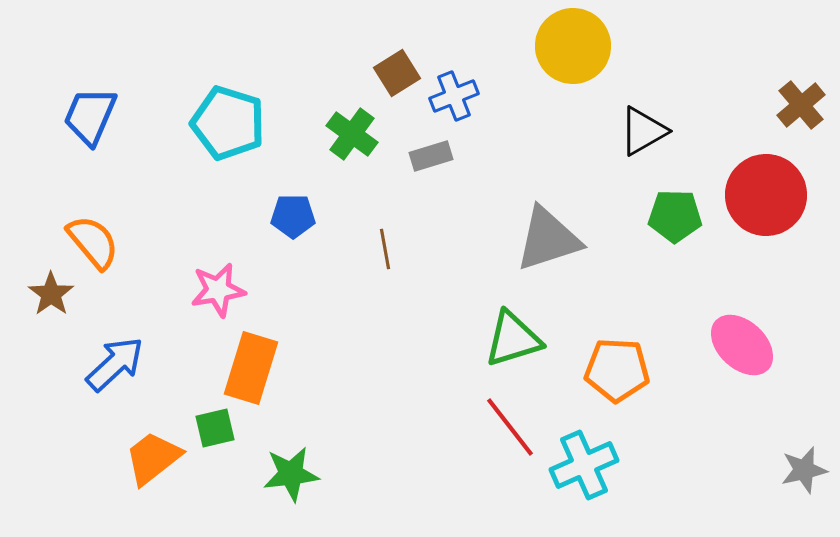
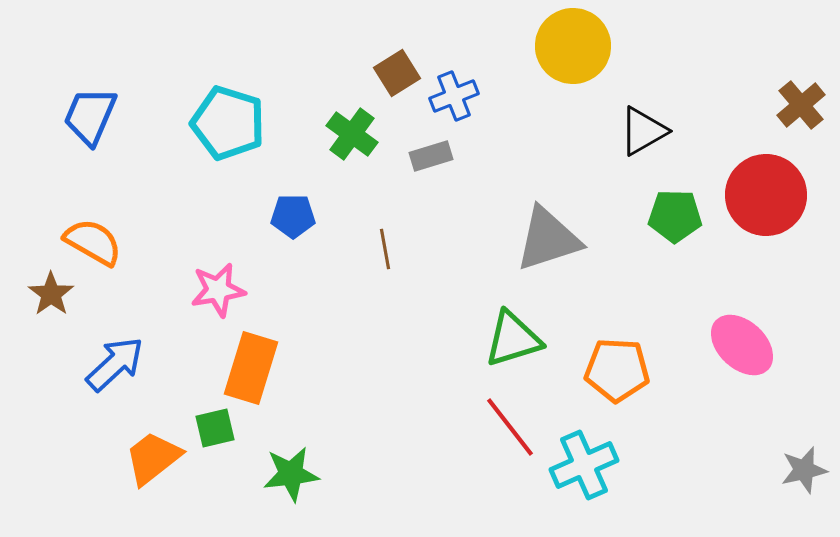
orange semicircle: rotated 20 degrees counterclockwise
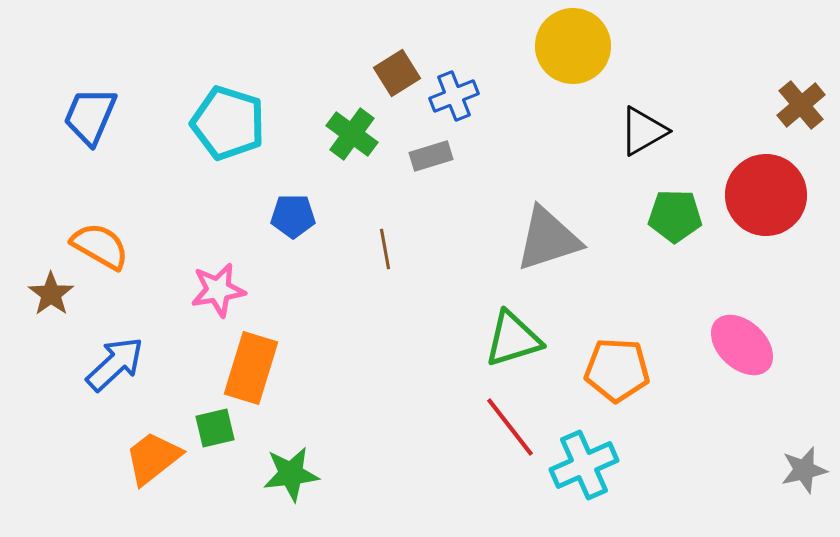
orange semicircle: moved 7 px right, 4 px down
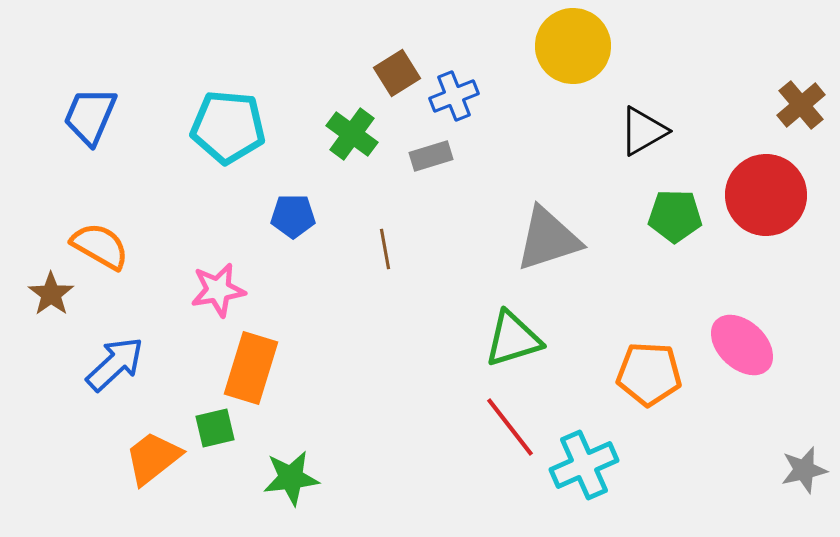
cyan pentagon: moved 4 px down; rotated 12 degrees counterclockwise
orange pentagon: moved 32 px right, 4 px down
green star: moved 4 px down
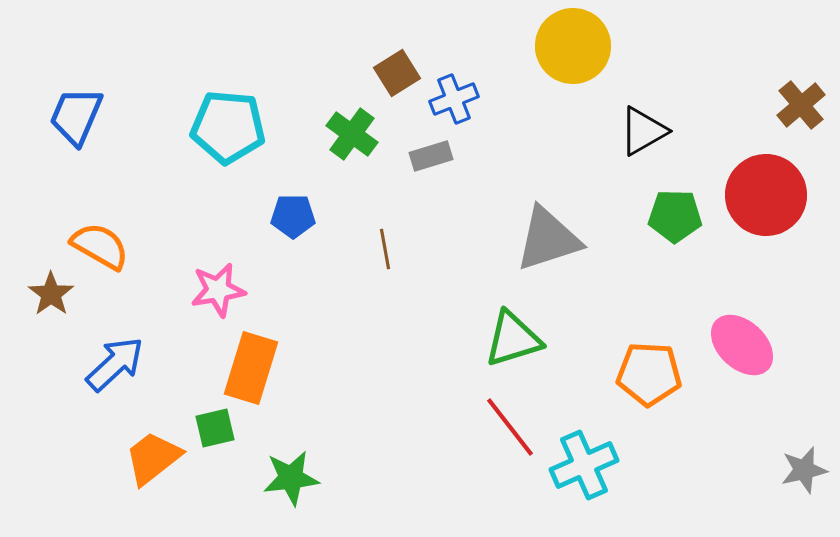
blue cross: moved 3 px down
blue trapezoid: moved 14 px left
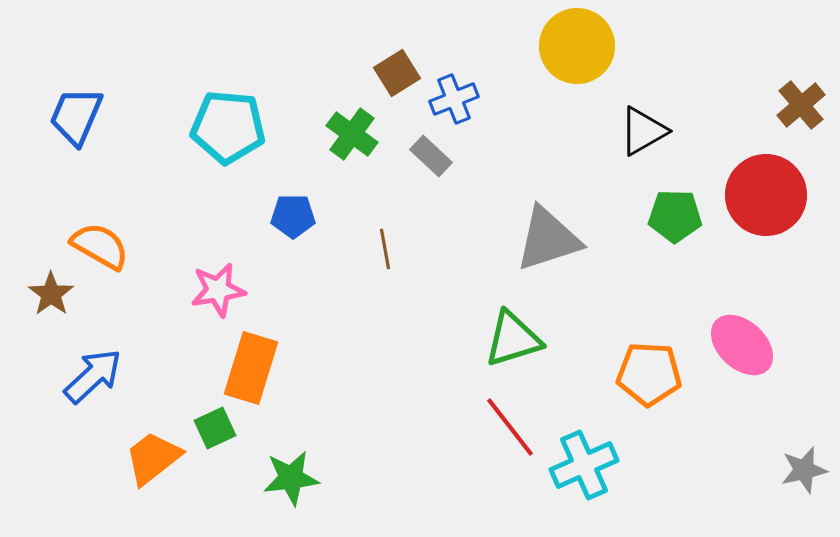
yellow circle: moved 4 px right
gray rectangle: rotated 60 degrees clockwise
blue arrow: moved 22 px left, 12 px down
green square: rotated 12 degrees counterclockwise
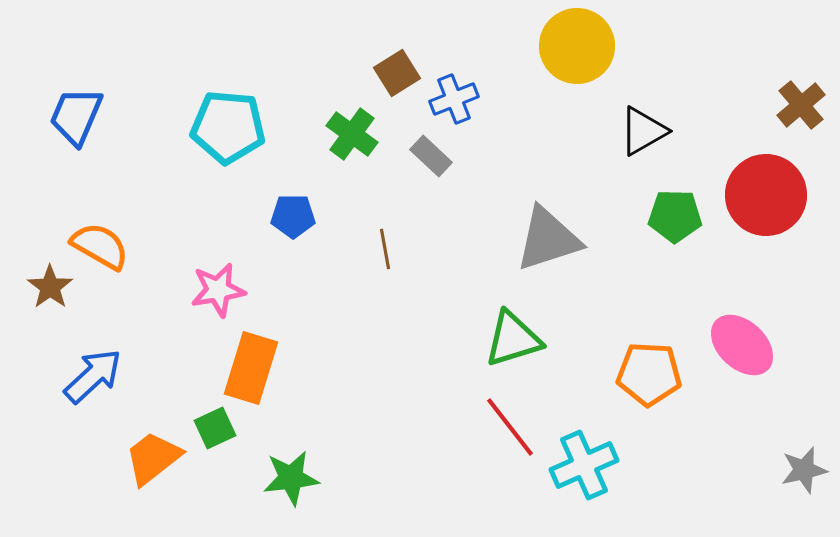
brown star: moved 1 px left, 7 px up
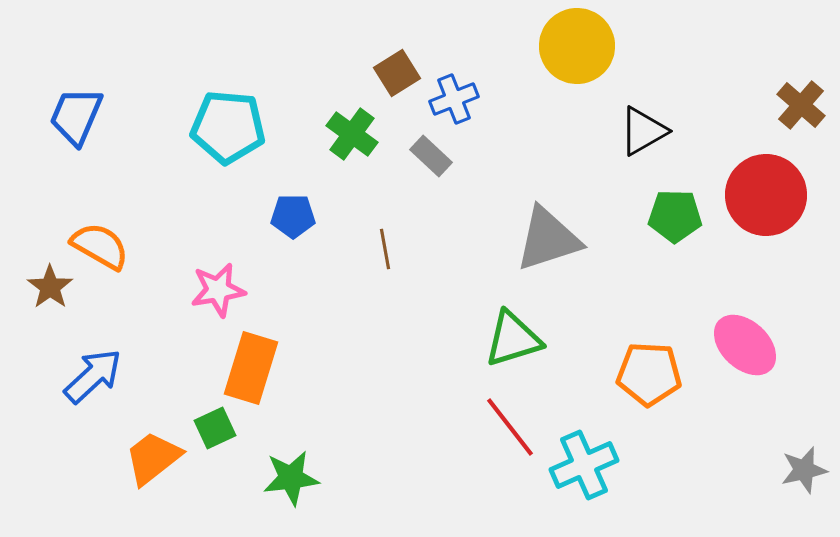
brown cross: rotated 9 degrees counterclockwise
pink ellipse: moved 3 px right
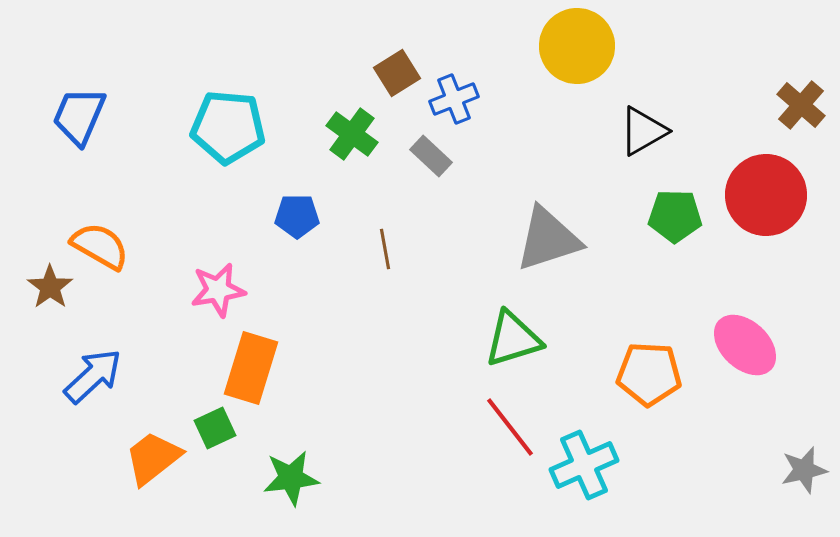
blue trapezoid: moved 3 px right
blue pentagon: moved 4 px right
